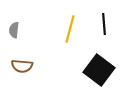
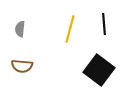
gray semicircle: moved 6 px right, 1 px up
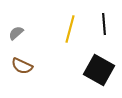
gray semicircle: moved 4 px left, 4 px down; rotated 42 degrees clockwise
brown semicircle: rotated 20 degrees clockwise
black square: rotated 8 degrees counterclockwise
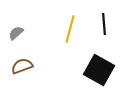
brown semicircle: rotated 135 degrees clockwise
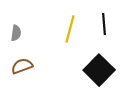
gray semicircle: rotated 140 degrees clockwise
black square: rotated 16 degrees clockwise
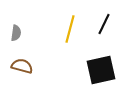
black line: rotated 30 degrees clockwise
brown semicircle: rotated 35 degrees clockwise
black square: moved 2 px right; rotated 32 degrees clockwise
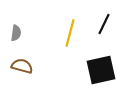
yellow line: moved 4 px down
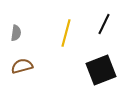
yellow line: moved 4 px left
brown semicircle: rotated 30 degrees counterclockwise
black square: rotated 8 degrees counterclockwise
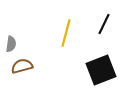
gray semicircle: moved 5 px left, 11 px down
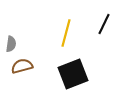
black square: moved 28 px left, 4 px down
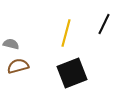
gray semicircle: rotated 84 degrees counterclockwise
brown semicircle: moved 4 px left
black square: moved 1 px left, 1 px up
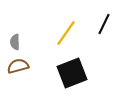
yellow line: rotated 20 degrees clockwise
gray semicircle: moved 4 px right, 2 px up; rotated 105 degrees counterclockwise
